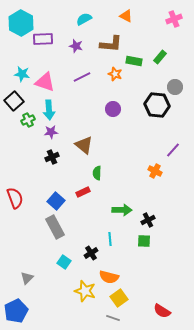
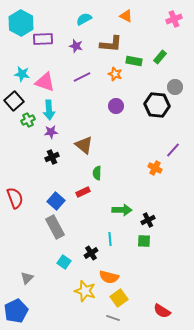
purple circle at (113, 109): moved 3 px right, 3 px up
orange cross at (155, 171): moved 3 px up
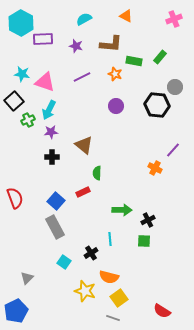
cyan arrow at (49, 110): rotated 30 degrees clockwise
black cross at (52, 157): rotated 24 degrees clockwise
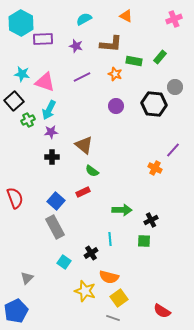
black hexagon at (157, 105): moved 3 px left, 1 px up
green semicircle at (97, 173): moved 5 px left, 2 px up; rotated 56 degrees counterclockwise
black cross at (148, 220): moved 3 px right
